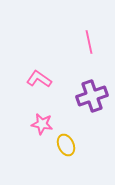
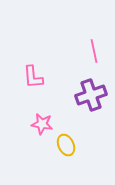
pink line: moved 5 px right, 9 px down
pink L-shape: moved 6 px left, 2 px up; rotated 130 degrees counterclockwise
purple cross: moved 1 px left, 1 px up
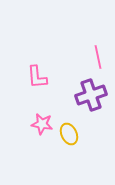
pink line: moved 4 px right, 6 px down
pink L-shape: moved 4 px right
yellow ellipse: moved 3 px right, 11 px up
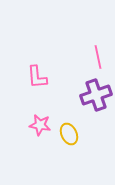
purple cross: moved 5 px right
pink star: moved 2 px left, 1 px down
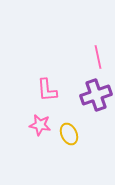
pink L-shape: moved 10 px right, 13 px down
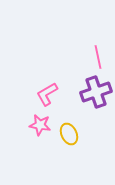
pink L-shape: moved 4 px down; rotated 65 degrees clockwise
purple cross: moved 3 px up
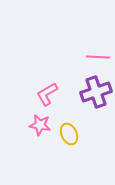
pink line: rotated 75 degrees counterclockwise
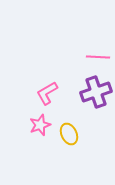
pink L-shape: moved 1 px up
pink star: rotated 30 degrees counterclockwise
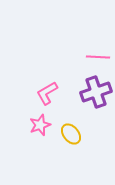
yellow ellipse: moved 2 px right; rotated 15 degrees counterclockwise
